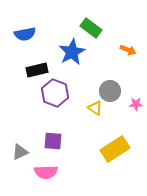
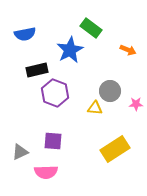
blue star: moved 2 px left, 2 px up
yellow triangle: rotated 28 degrees counterclockwise
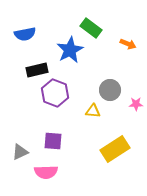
orange arrow: moved 6 px up
gray circle: moved 1 px up
yellow triangle: moved 2 px left, 3 px down
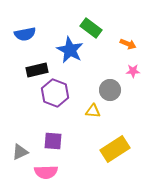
blue star: rotated 16 degrees counterclockwise
pink star: moved 3 px left, 33 px up
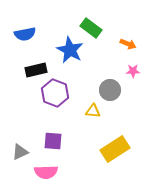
black rectangle: moved 1 px left
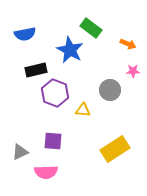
yellow triangle: moved 10 px left, 1 px up
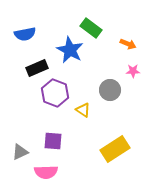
black rectangle: moved 1 px right, 2 px up; rotated 10 degrees counterclockwise
yellow triangle: rotated 28 degrees clockwise
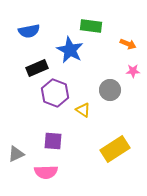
green rectangle: moved 2 px up; rotated 30 degrees counterclockwise
blue semicircle: moved 4 px right, 3 px up
gray triangle: moved 4 px left, 2 px down
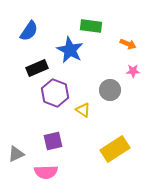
blue semicircle: rotated 45 degrees counterclockwise
purple square: rotated 18 degrees counterclockwise
